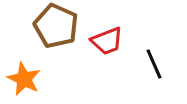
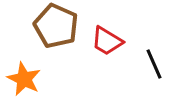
red trapezoid: rotated 52 degrees clockwise
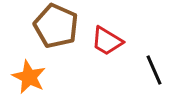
black line: moved 6 px down
orange star: moved 5 px right, 2 px up
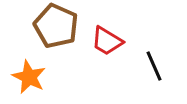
black line: moved 4 px up
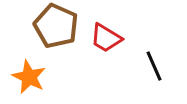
red trapezoid: moved 1 px left, 3 px up
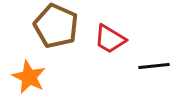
red trapezoid: moved 4 px right, 1 px down
black line: rotated 72 degrees counterclockwise
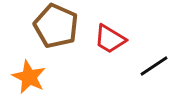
black line: rotated 28 degrees counterclockwise
